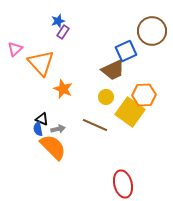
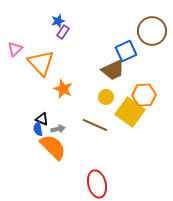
red ellipse: moved 26 px left
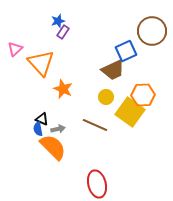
orange hexagon: moved 1 px left
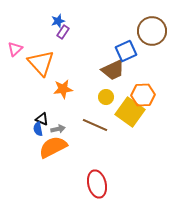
orange star: rotated 30 degrees counterclockwise
orange semicircle: rotated 72 degrees counterclockwise
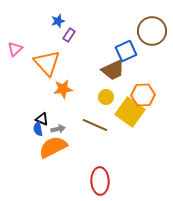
purple rectangle: moved 6 px right, 3 px down
orange triangle: moved 6 px right
red ellipse: moved 3 px right, 3 px up; rotated 12 degrees clockwise
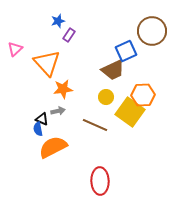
gray arrow: moved 18 px up
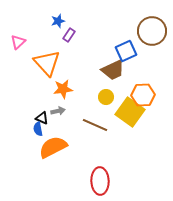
pink triangle: moved 3 px right, 7 px up
black triangle: moved 1 px up
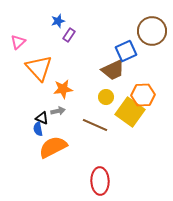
orange triangle: moved 8 px left, 5 px down
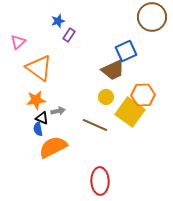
brown circle: moved 14 px up
orange triangle: rotated 12 degrees counterclockwise
orange star: moved 27 px left, 11 px down
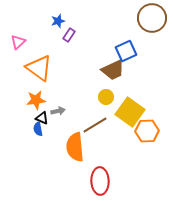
brown circle: moved 1 px down
orange hexagon: moved 4 px right, 36 px down
brown line: rotated 55 degrees counterclockwise
orange semicircle: moved 22 px right; rotated 68 degrees counterclockwise
